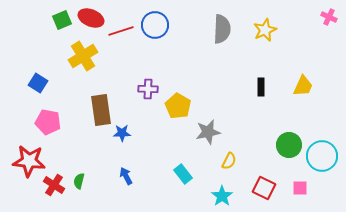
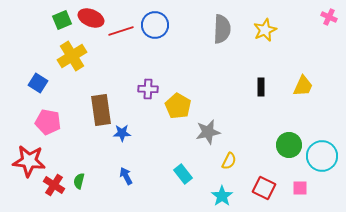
yellow cross: moved 11 px left
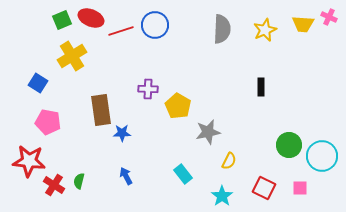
yellow trapezoid: moved 62 px up; rotated 70 degrees clockwise
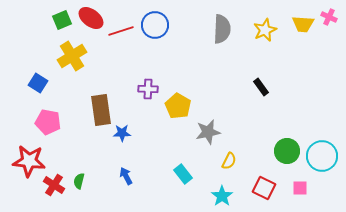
red ellipse: rotated 15 degrees clockwise
black rectangle: rotated 36 degrees counterclockwise
green circle: moved 2 px left, 6 px down
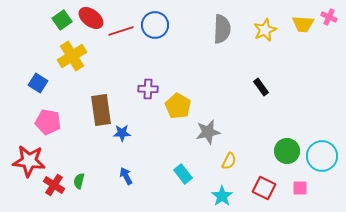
green square: rotated 12 degrees counterclockwise
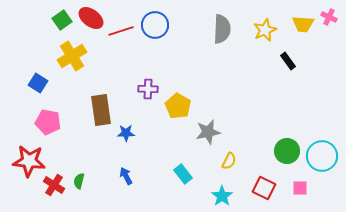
black rectangle: moved 27 px right, 26 px up
blue star: moved 4 px right
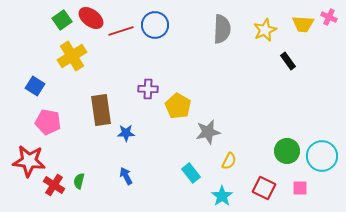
blue square: moved 3 px left, 3 px down
cyan rectangle: moved 8 px right, 1 px up
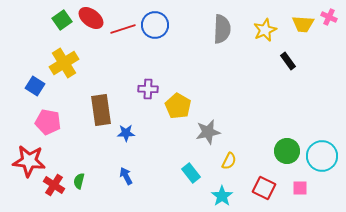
red line: moved 2 px right, 2 px up
yellow cross: moved 8 px left, 7 px down
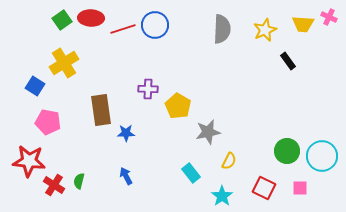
red ellipse: rotated 35 degrees counterclockwise
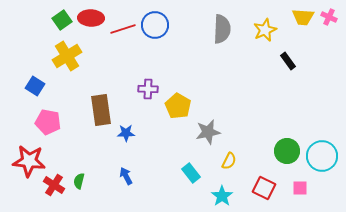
yellow trapezoid: moved 7 px up
yellow cross: moved 3 px right, 7 px up
